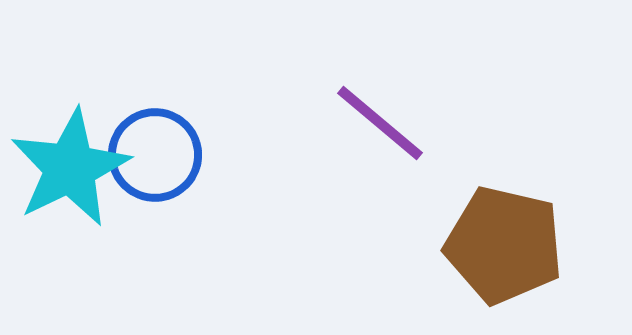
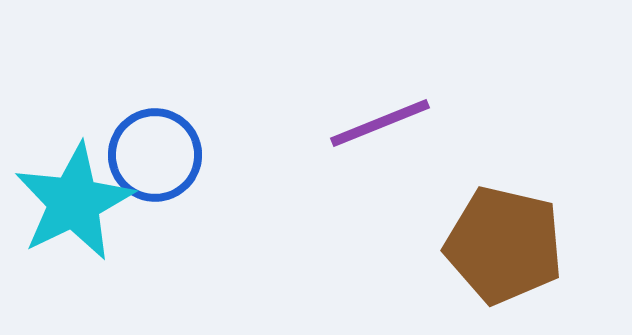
purple line: rotated 62 degrees counterclockwise
cyan star: moved 4 px right, 34 px down
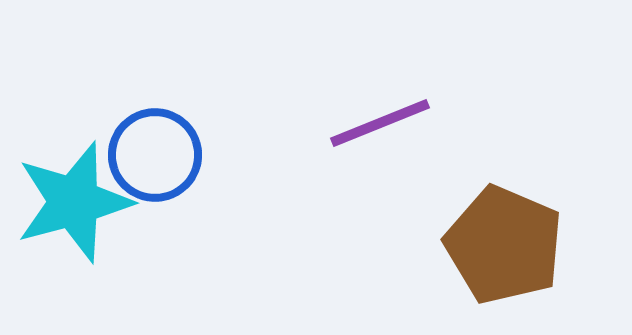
cyan star: rotated 11 degrees clockwise
brown pentagon: rotated 10 degrees clockwise
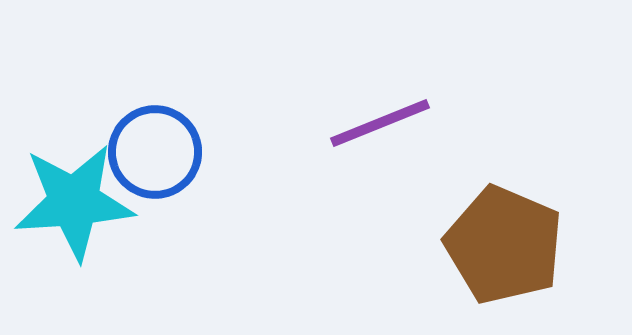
blue circle: moved 3 px up
cyan star: rotated 11 degrees clockwise
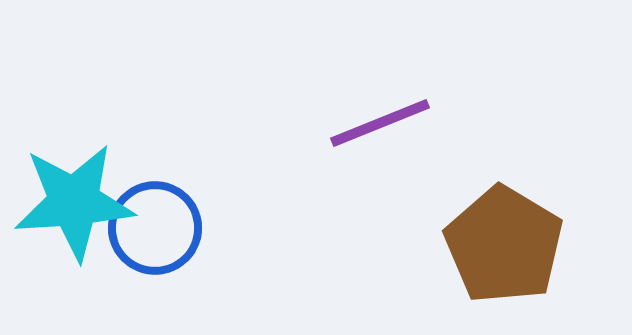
blue circle: moved 76 px down
brown pentagon: rotated 8 degrees clockwise
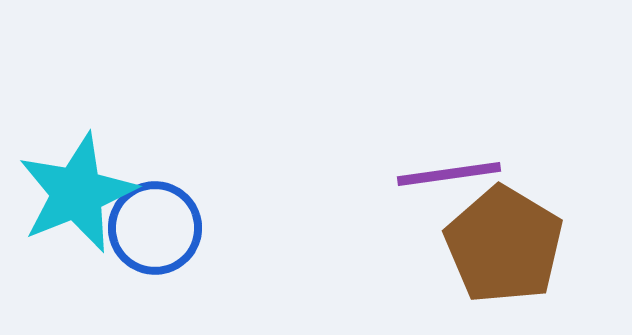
purple line: moved 69 px right, 51 px down; rotated 14 degrees clockwise
cyan star: moved 3 px right, 9 px up; rotated 18 degrees counterclockwise
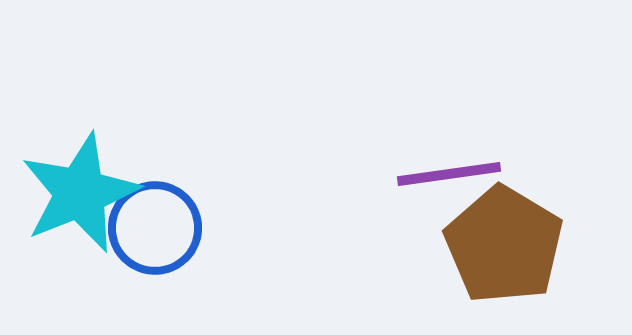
cyan star: moved 3 px right
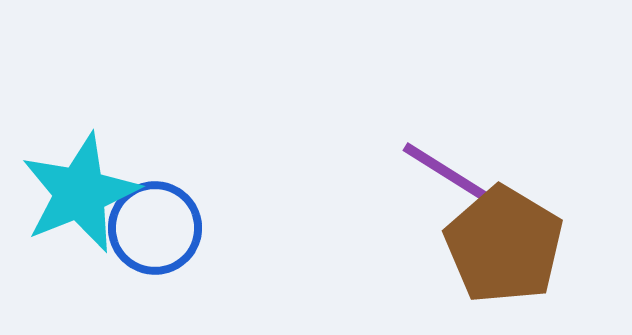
purple line: rotated 40 degrees clockwise
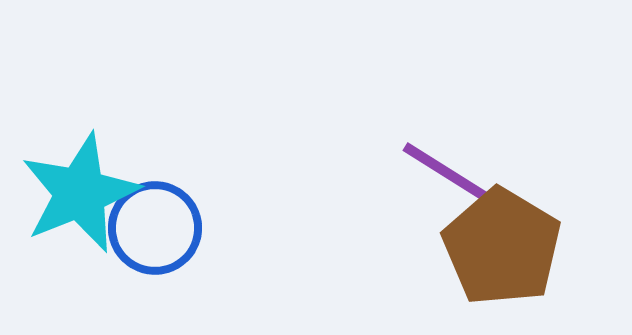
brown pentagon: moved 2 px left, 2 px down
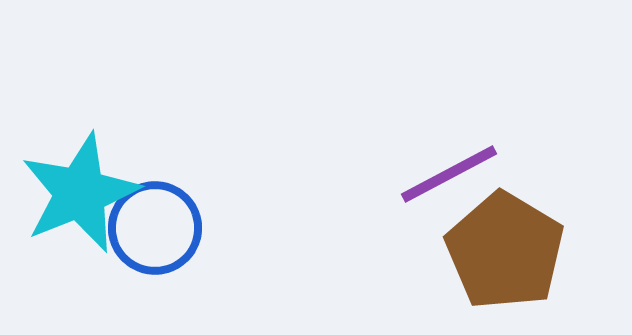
purple line: rotated 60 degrees counterclockwise
brown pentagon: moved 3 px right, 4 px down
